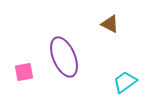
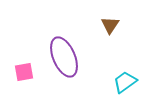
brown triangle: moved 1 px down; rotated 36 degrees clockwise
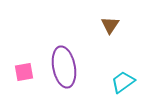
purple ellipse: moved 10 px down; rotated 12 degrees clockwise
cyan trapezoid: moved 2 px left
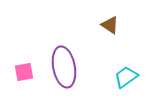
brown triangle: rotated 30 degrees counterclockwise
cyan trapezoid: moved 3 px right, 5 px up
